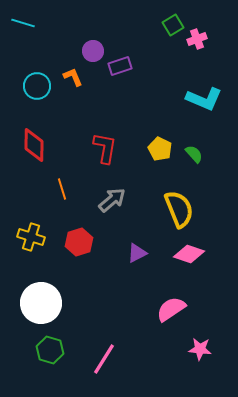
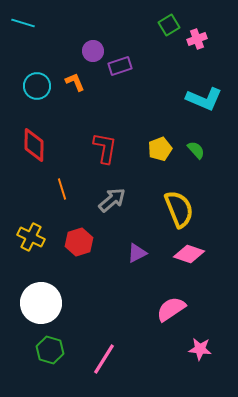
green square: moved 4 px left
orange L-shape: moved 2 px right, 5 px down
yellow pentagon: rotated 25 degrees clockwise
green semicircle: moved 2 px right, 4 px up
yellow cross: rotated 8 degrees clockwise
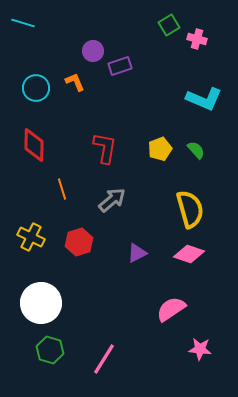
pink cross: rotated 36 degrees clockwise
cyan circle: moved 1 px left, 2 px down
yellow semicircle: moved 11 px right; rotated 6 degrees clockwise
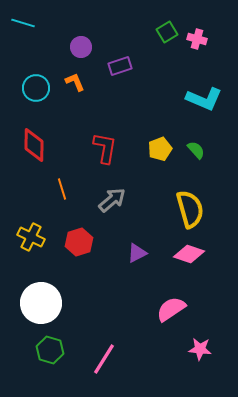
green square: moved 2 px left, 7 px down
purple circle: moved 12 px left, 4 px up
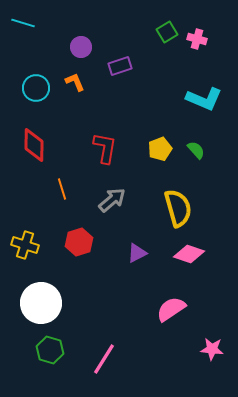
yellow semicircle: moved 12 px left, 1 px up
yellow cross: moved 6 px left, 8 px down; rotated 8 degrees counterclockwise
pink star: moved 12 px right
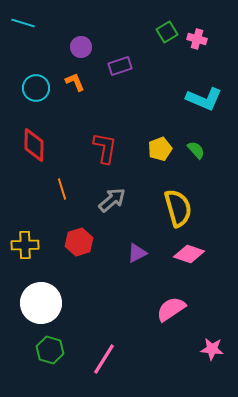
yellow cross: rotated 20 degrees counterclockwise
